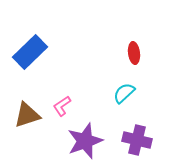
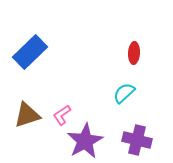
red ellipse: rotated 10 degrees clockwise
pink L-shape: moved 9 px down
purple star: rotated 9 degrees counterclockwise
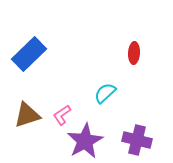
blue rectangle: moved 1 px left, 2 px down
cyan semicircle: moved 19 px left
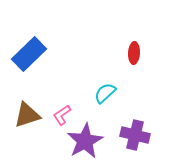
purple cross: moved 2 px left, 5 px up
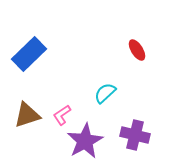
red ellipse: moved 3 px right, 3 px up; rotated 35 degrees counterclockwise
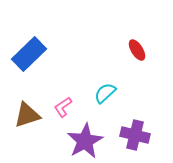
pink L-shape: moved 1 px right, 8 px up
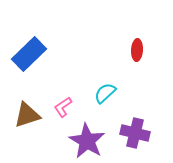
red ellipse: rotated 35 degrees clockwise
purple cross: moved 2 px up
purple star: moved 2 px right; rotated 12 degrees counterclockwise
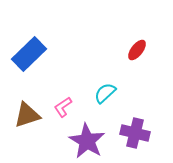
red ellipse: rotated 35 degrees clockwise
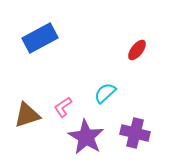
blue rectangle: moved 11 px right, 16 px up; rotated 16 degrees clockwise
purple star: moved 1 px left, 4 px up
